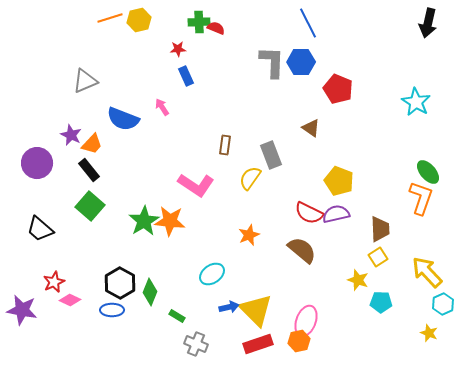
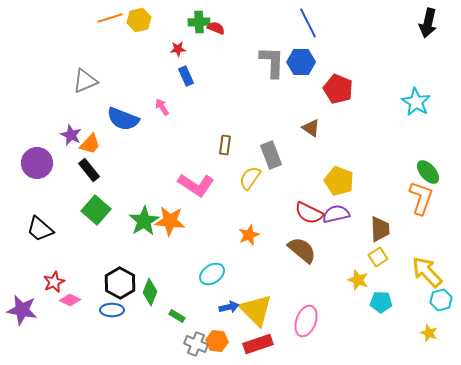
orange trapezoid at (92, 144): moved 2 px left
green square at (90, 206): moved 6 px right, 4 px down
cyan hexagon at (443, 304): moved 2 px left, 4 px up; rotated 10 degrees clockwise
orange hexagon at (299, 341): moved 82 px left; rotated 20 degrees clockwise
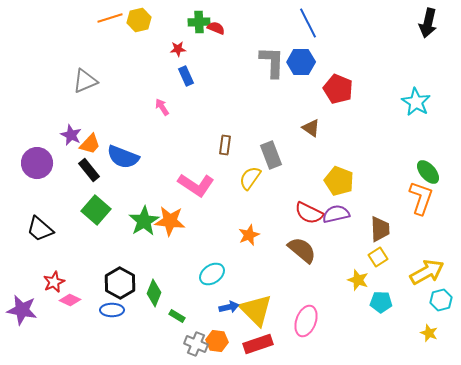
blue semicircle at (123, 119): moved 38 px down
yellow arrow at (427, 272): rotated 104 degrees clockwise
green diamond at (150, 292): moved 4 px right, 1 px down
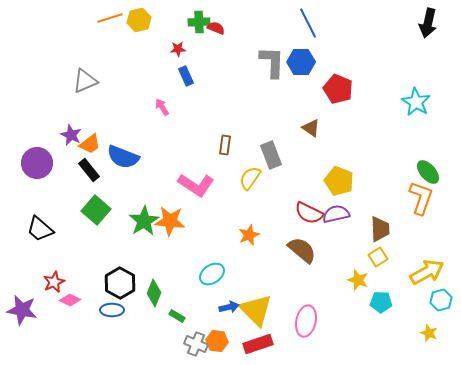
orange trapezoid at (90, 144): rotated 10 degrees clockwise
pink ellipse at (306, 321): rotated 8 degrees counterclockwise
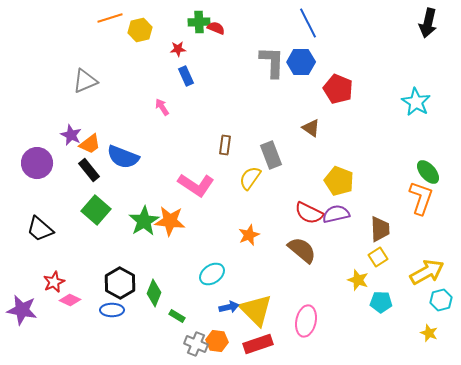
yellow hexagon at (139, 20): moved 1 px right, 10 px down
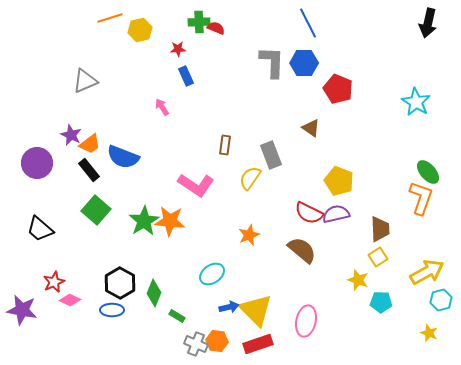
blue hexagon at (301, 62): moved 3 px right, 1 px down
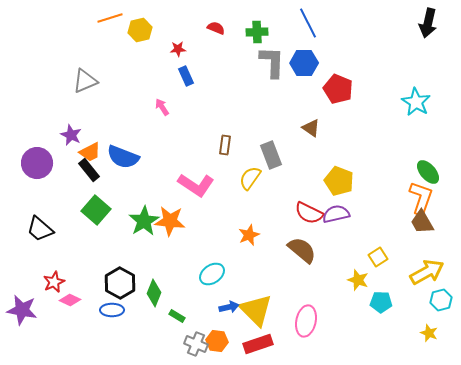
green cross at (199, 22): moved 58 px right, 10 px down
orange trapezoid at (90, 144): moved 8 px down; rotated 10 degrees clockwise
brown trapezoid at (380, 229): moved 42 px right, 7 px up; rotated 152 degrees clockwise
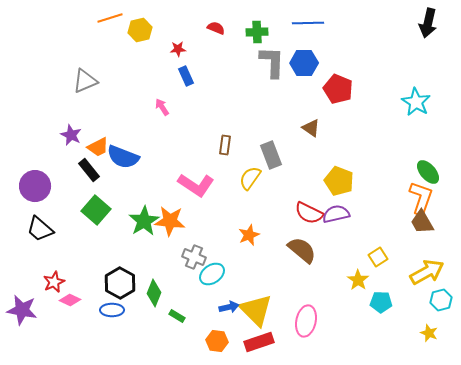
blue line at (308, 23): rotated 64 degrees counterclockwise
orange trapezoid at (90, 152): moved 8 px right, 5 px up
purple circle at (37, 163): moved 2 px left, 23 px down
yellow star at (358, 280): rotated 15 degrees clockwise
gray cross at (196, 344): moved 2 px left, 87 px up
red rectangle at (258, 344): moved 1 px right, 2 px up
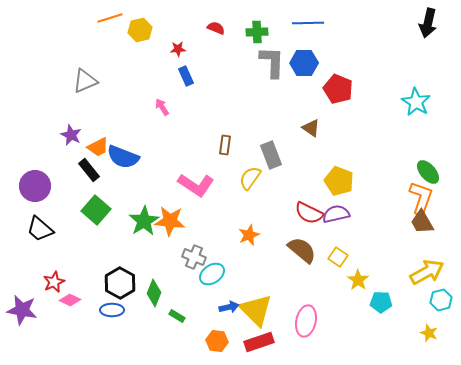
yellow square at (378, 257): moved 40 px left; rotated 24 degrees counterclockwise
